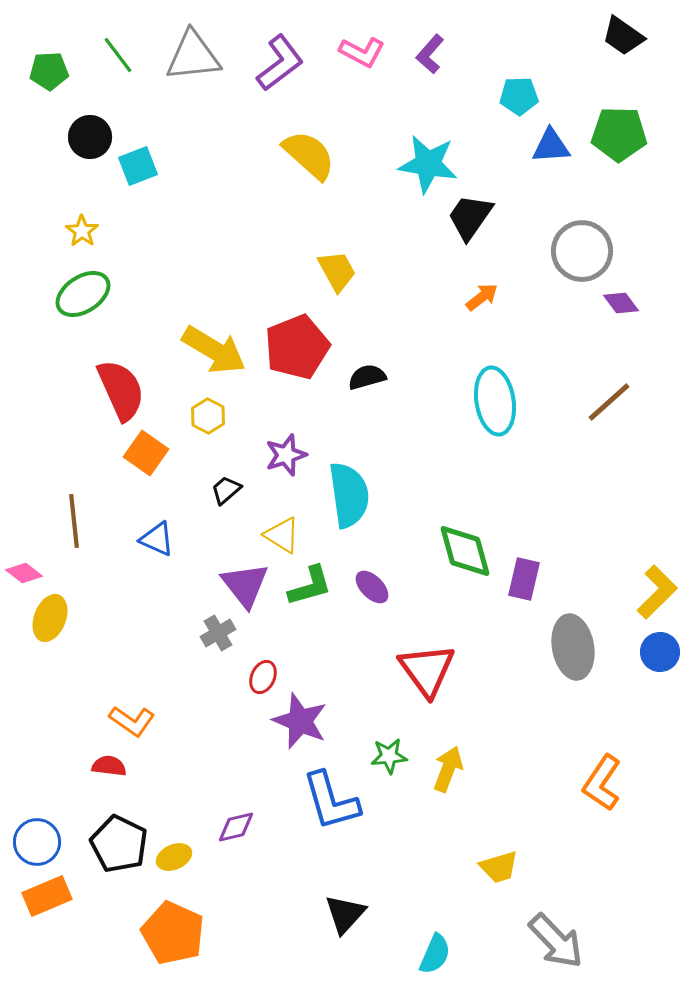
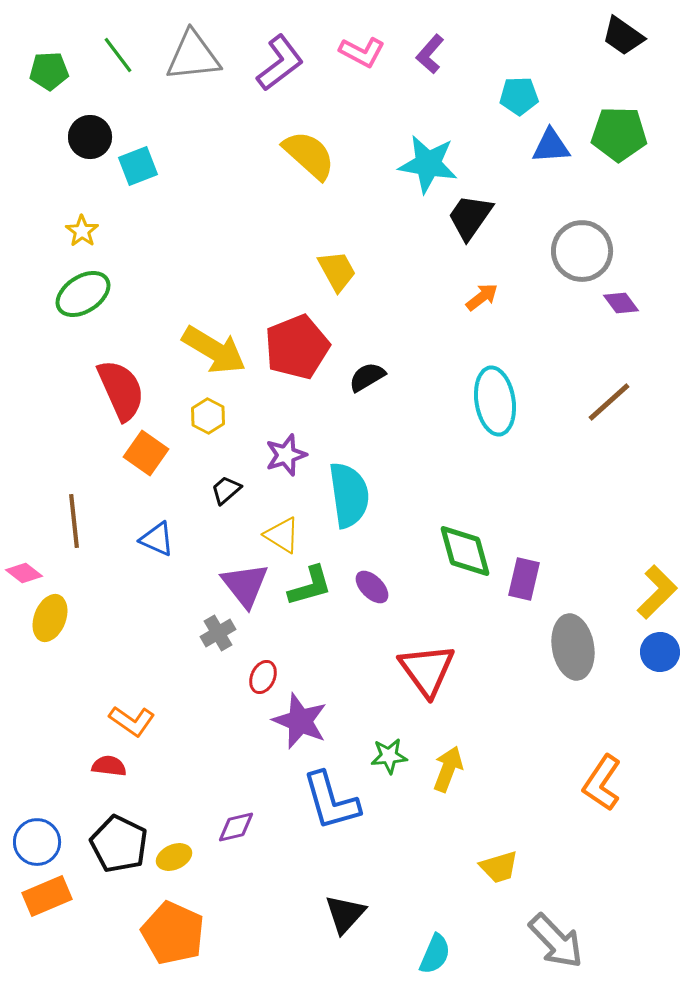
black semicircle at (367, 377): rotated 15 degrees counterclockwise
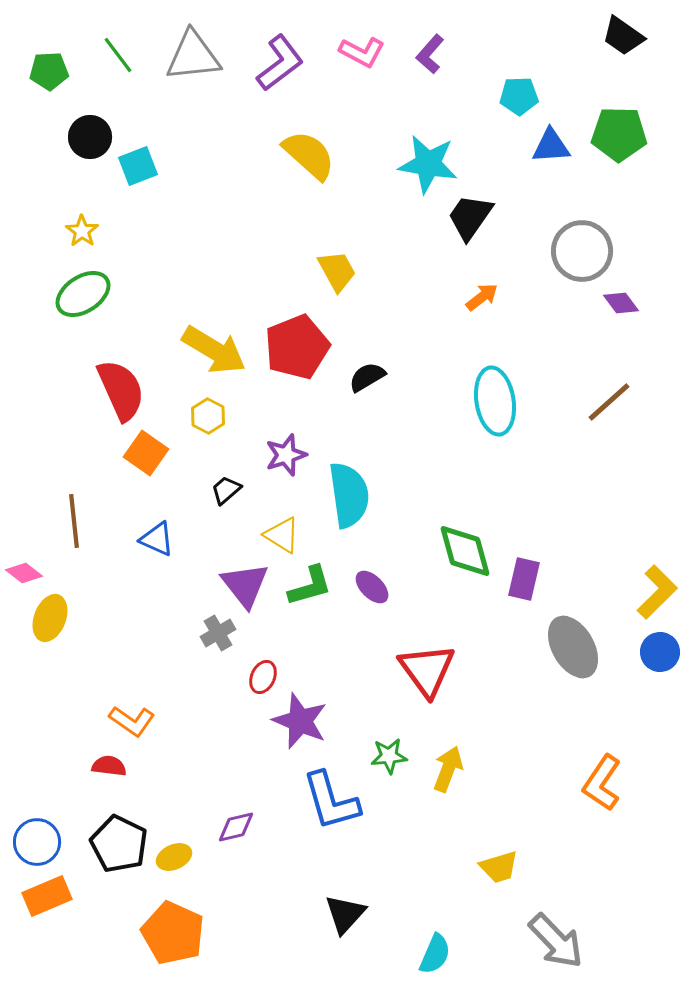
gray ellipse at (573, 647): rotated 20 degrees counterclockwise
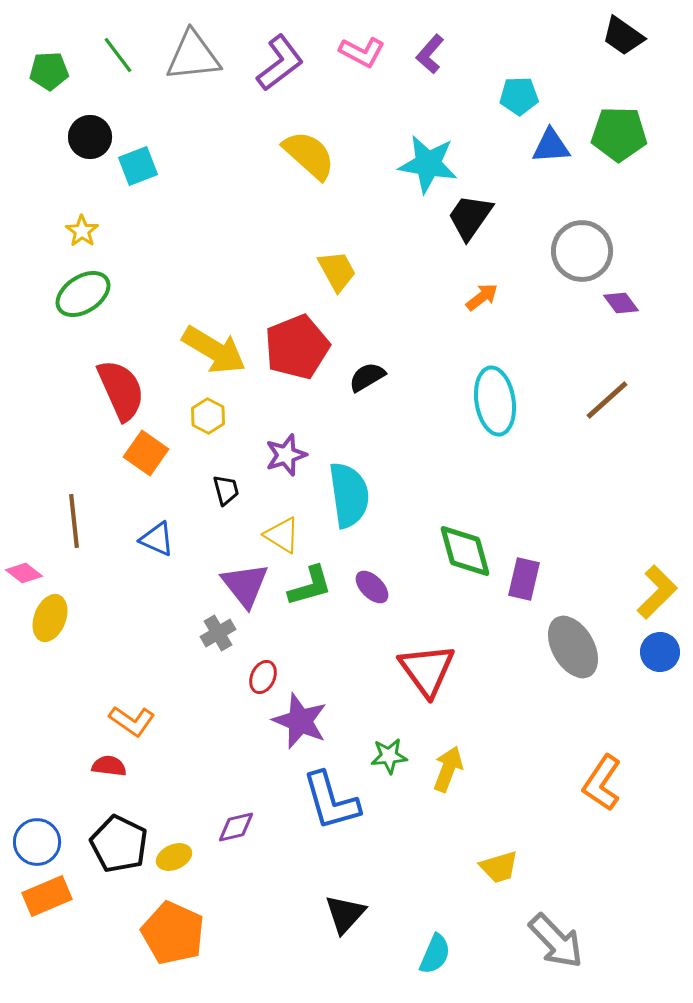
brown line at (609, 402): moved 2 px left, 2 px up
black trapezoid at (226, 490): rotated 116 degrees clockwise
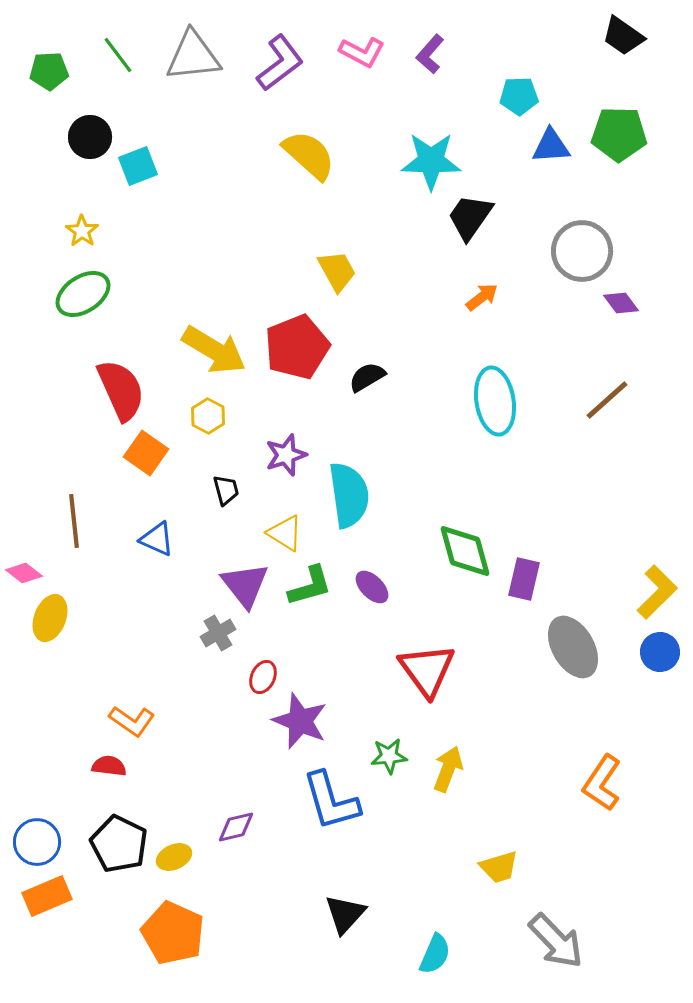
cyan star at (428, 164): moved 3 px right, 3 px up; rotated 8 degrees counterclockwise
yellow triangle at (282, 535): moved 3 px right, 2 px up
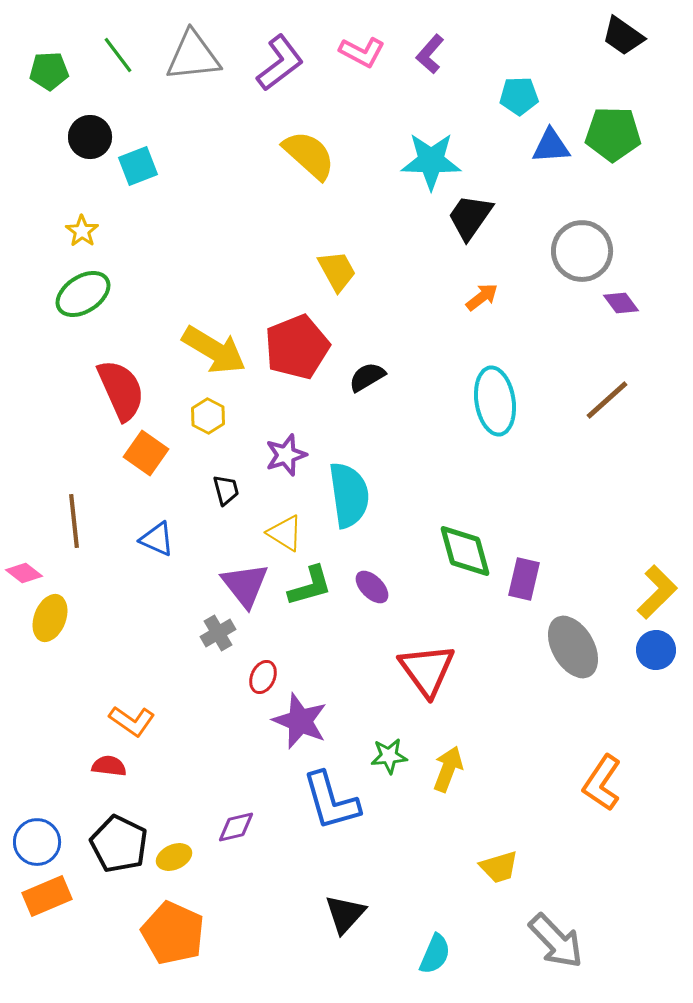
green pentagon at (619, 134): moved 6 px left
blue circle at (660, 652): moved 4 px left, 2 px up
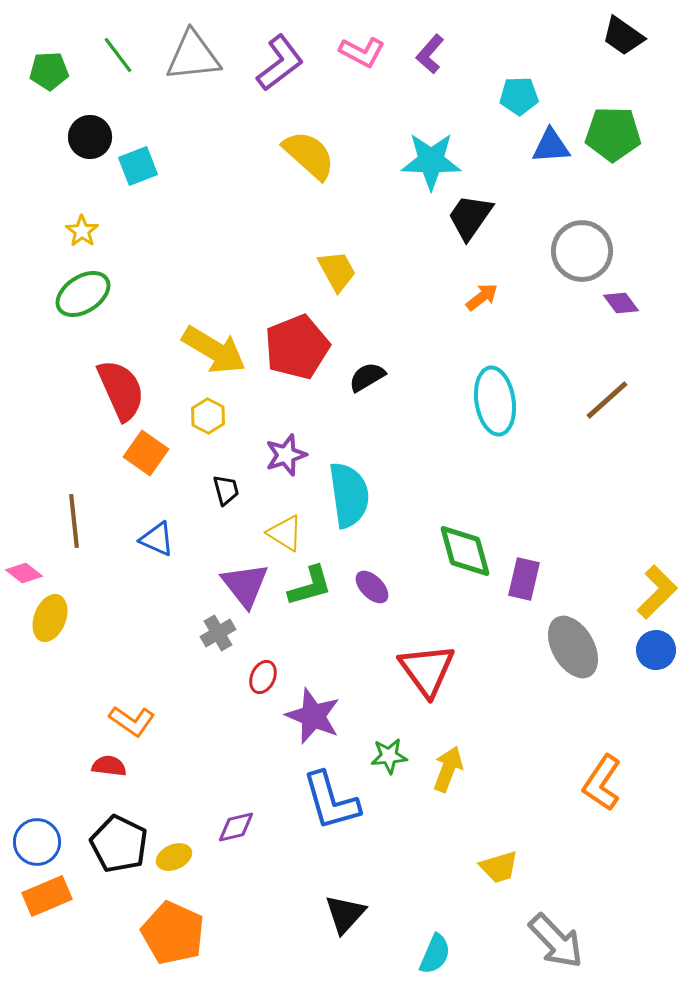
purple star at (300, 721): moved 13 px right, 5 px up
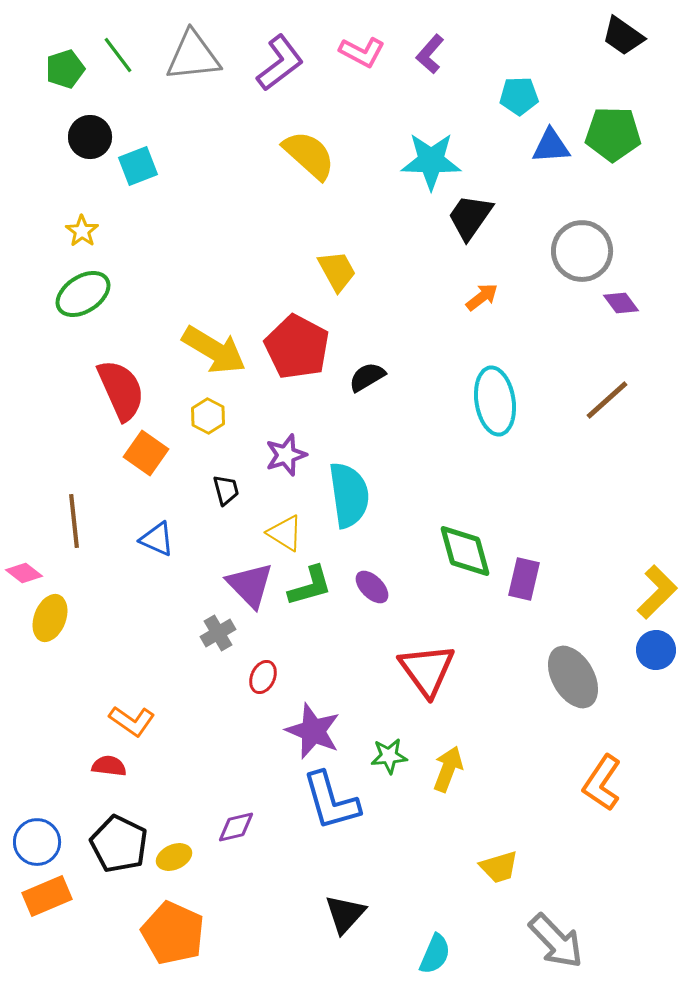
green pentagon at (49, 71): moved 16 px right, 2 px up; rotated 15 degrees counterclockwise
red pentagon at (297, 347): rotated 22 degrees counterclockwise
purple triangle at (245, 585): moved 5 px right; rotated 6 degrees counterclockwise
gray ellipse at (573, 647): moved 30 px down
purple star at (313, 716): moved 15 px down
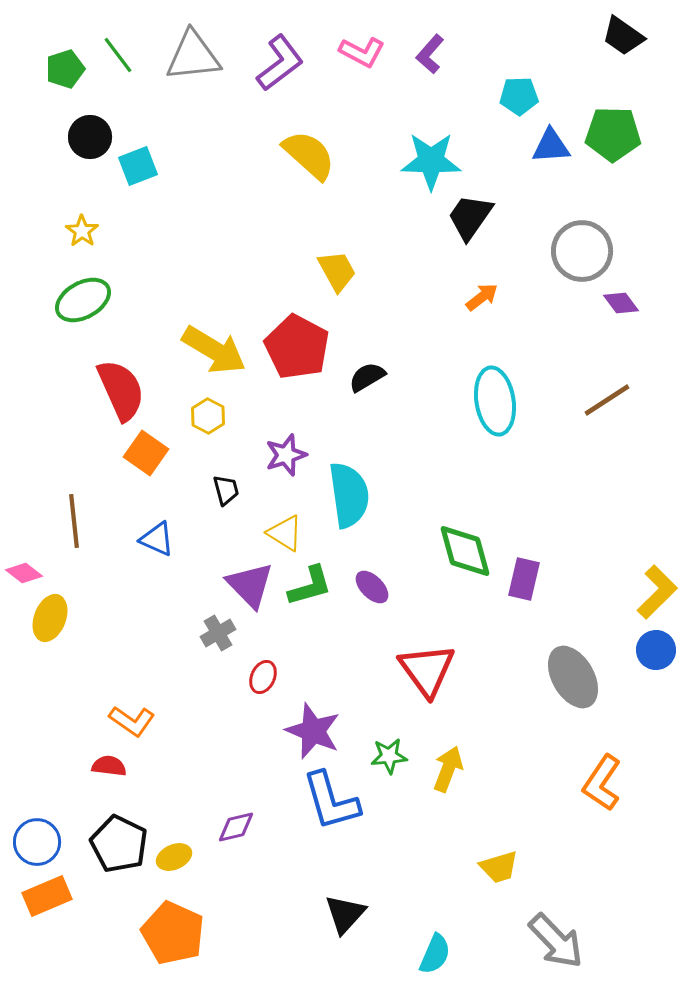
green ellipse at (83, 294): moved 6 px down; rotated 4 degrees clockwise
brown line at (607, 400): rotated 9 degrees clockwise
